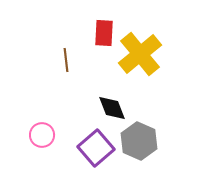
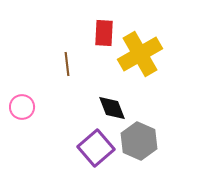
yellow cross: rotated 9 degrees clockwise
brown line: moved 1 px right, 4 px down
pink circle: moved 20 px left, 28 px up
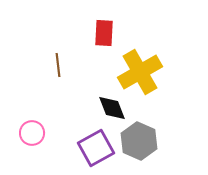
yellow cross: moved 18 px down
brown line: moved 9 px left, 1 px down
pink circle: moved 10 px right, 26 px down
purple square: rotated 12 degrees clockwise
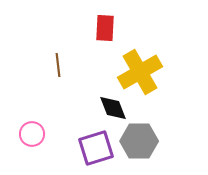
red rectangle: moved 1 px right, 5 px up
black diamond: moved 1 px right
pink circle: moved 1 px down
gray hexagon: rotated 24 degrees counterclockwise
purple square: rotated 12 degrees clockwise
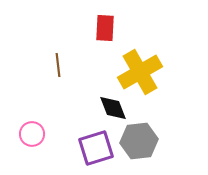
gray hexagon: rotated 6 degrees counterclockwise
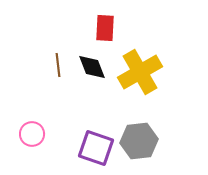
black diamond: moved 21 px left, 41 px up
purple square: rotated 36 degrees clockwise
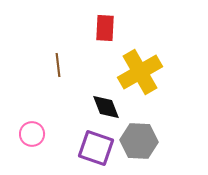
black diamond: moved 14 px right, 40 px down
gray hexagon: rotated 9 degrees clockwise
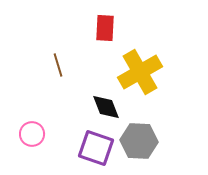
brown line: rotated 10 degrees counterclockwise
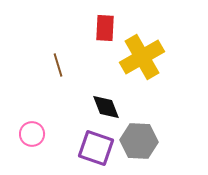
yellow cross: moved 2 px right, 15 px up
